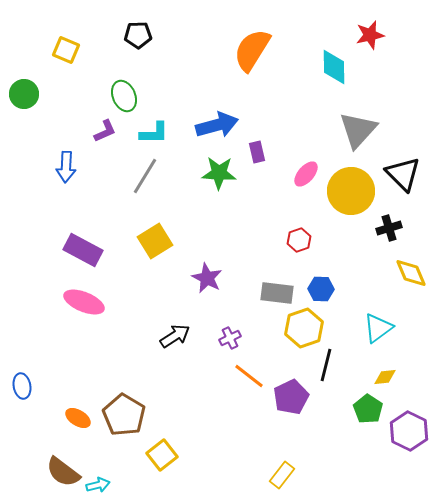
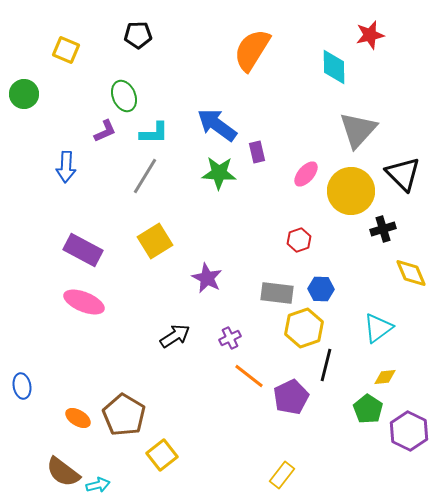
blue arrow at (217, 125): rotated 129 degrees counterclockwise
black cross at (389, 228): moved 6 px left, 1 px down
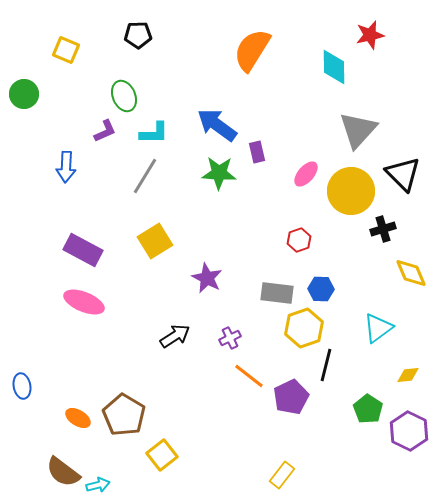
yellow diamond at (385, 377): moved 23 px right, 2 px up
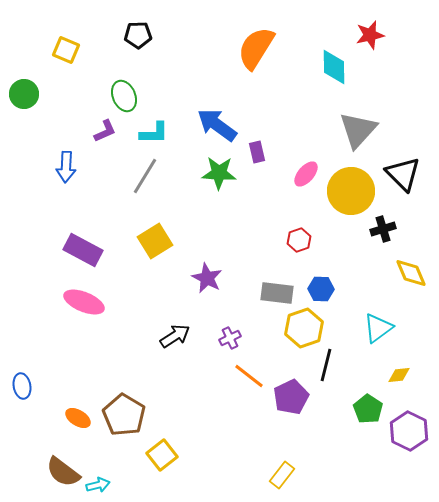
orange semicircle at (252, 50): moved 4 px right, 2 px up
yellow diamond at (408, 375): moved 9 px left
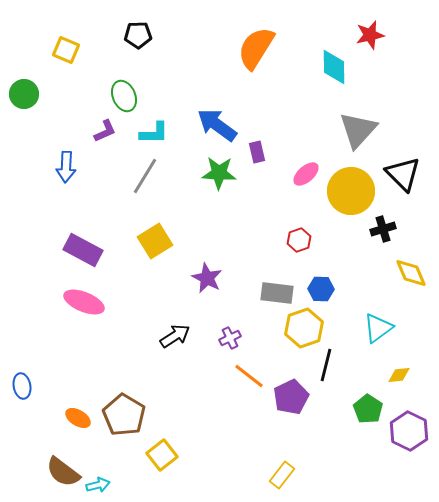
pink ellipse at (306, 174): rotated 8 degrees clockwise
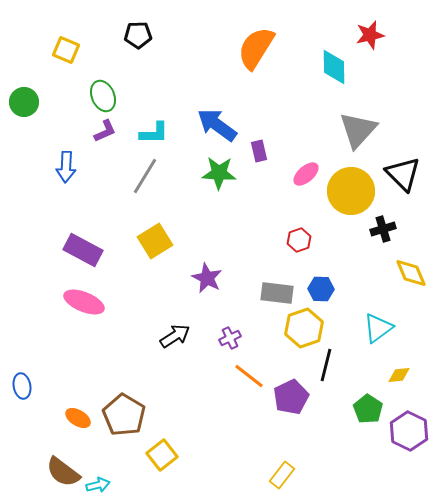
green circle at (24, 94): moved 8 px down
green ellipse at (124, 96): moved 21 px left
purple rectangle at (257, 152): moved 2 px right, 1 px up
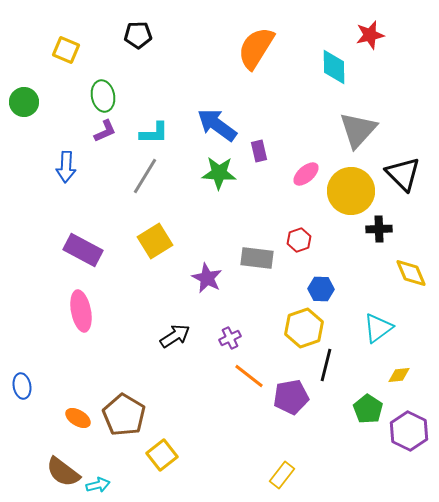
green ellipse at (103, 96): rotated 12 degrees clockwise
black cross at (383, 229): moved 4 px left; rotated 15 degrees clockwise
gray rectangle at (277, 293): moved 20 px left, 35 px up
pink ellipse at (84, 302): moved 3 px left, 9 px down; rotated 57 degrees clockwise
purple pentagon at (291, 397): rotated 16 degrees clockwise
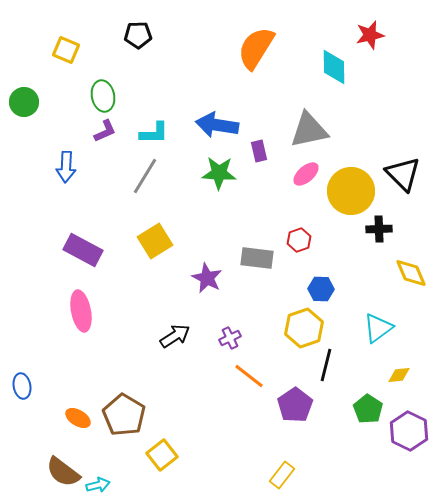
blue arrow at (217, 125): rotated 27 degrees counterclockwise
gray triangle at (358, 130): moved 49 px left; rotated 36 degrees clockwise
purple pentagon at (291, 397): moved 4 px right, 8 px down; rotated 24 degrees counterclockwise
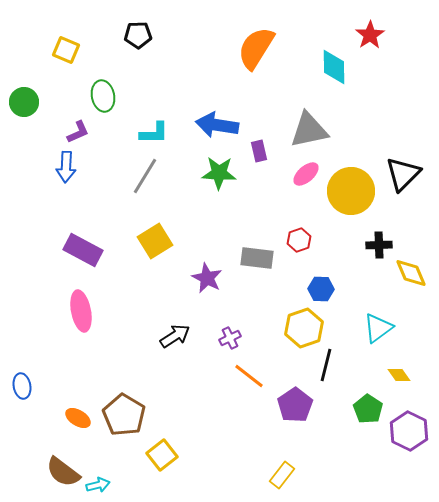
red star at (370, 35): rotated 20 degrees counterclockwise
purple L-shape at (105, 131): moved 27 px left, 1 px down
black triangle at (403, 174): rotated 30 degrees clockwise
black cross at (379, 229): moved 16 px down
yellow diamond at (399, 375): rotated 60 degrees clockwise
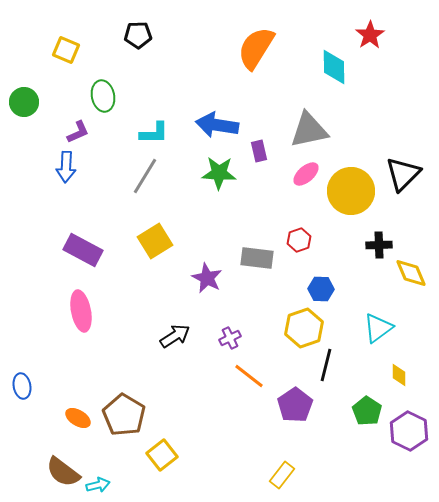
yellow diamond at (399, 375): rotated 35 degrees clockwise
green pentagon at (368, 409): moved 1 px left, 2 px down
